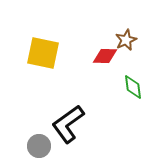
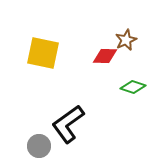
green diamond: rotated 65 degrees counterclockwise
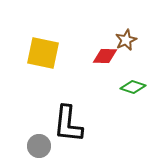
black L-shape: rotated 48 degrees counterclockwise
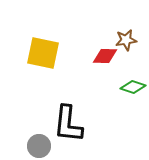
brown star: rotated 15 degrees clockwise
